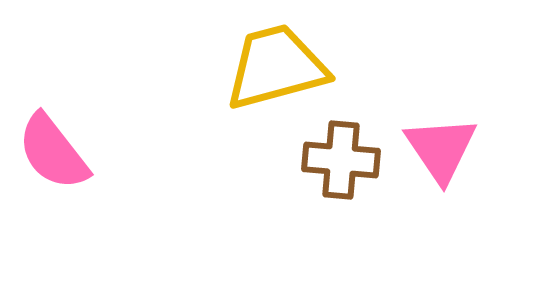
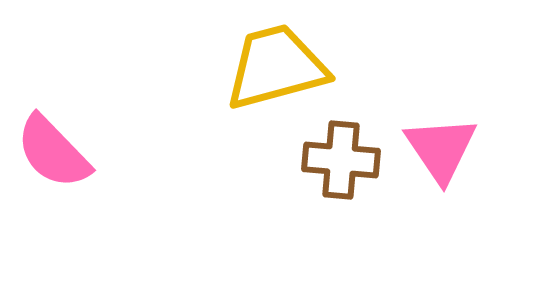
pink semicircle: rotated 6 degrees counterclockwise
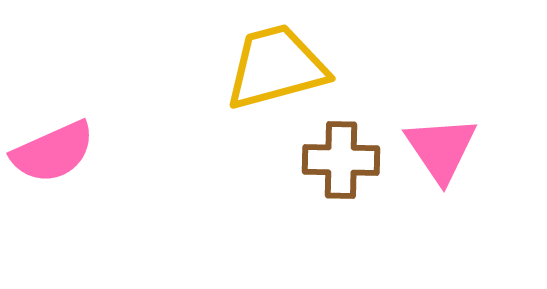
pink semicircle: rotated 70 degrees counterclockwise
brown cross: rotated 4 degrees counterclockwise
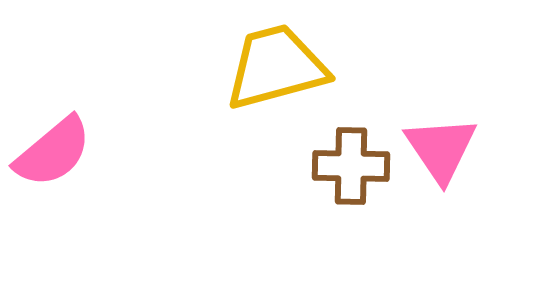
pink semicircle: rotated 16 degrees counterclockwise
brown cross: moved 10 px right, 6 px down
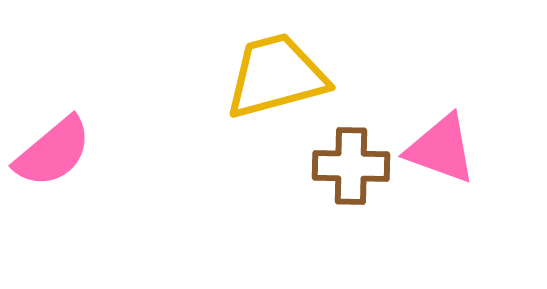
yellow trapezoid: moved 9 px down
pink triangle: rotated 36 degrees counterclockwise
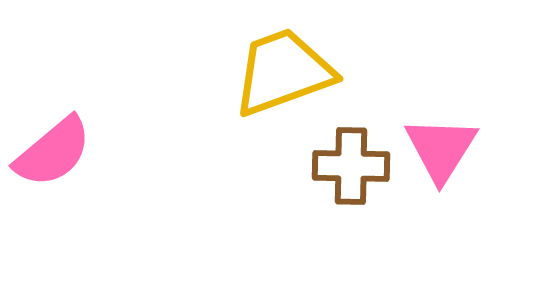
yellow trapezoid: moved 7 px right, 4 px up; rotated 5 degrees counterclockwise
pink triangle: rotated 42 degrees clockwise
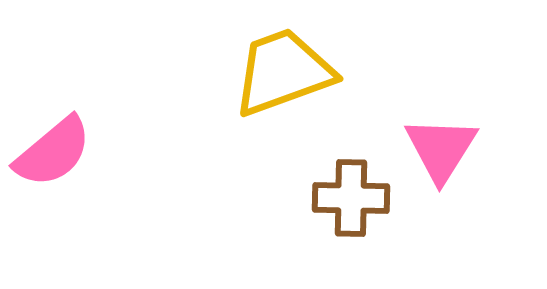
brown cross: moved 32 px down
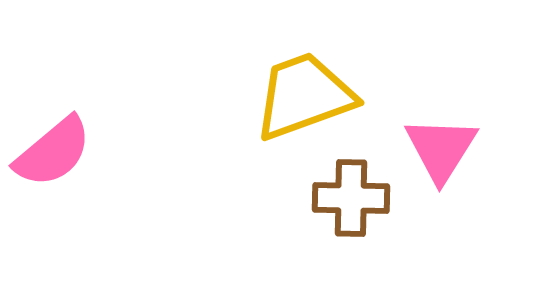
yellow trapezoid: moved 21 px right, 24 px down
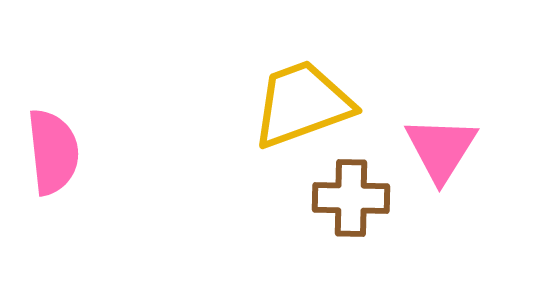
yellow trapezoid: moved 2 px left, 8 px down
pink semicircle: rotated 56 degrees counterclockwise
